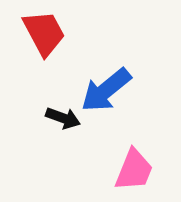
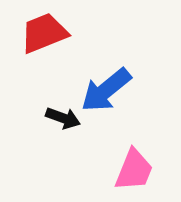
red trapezoid: rotated 84 degrees counterclockwise
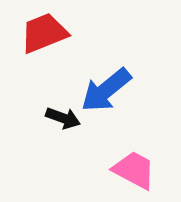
pink trapezoid: rotated 84 degrees counterclockwise
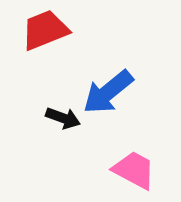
red trapezoid: moved 1 px right, 3 px up
blue arrow: moved 2 px right, 2 px down
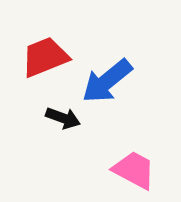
red trapezoid: moved 27 px down
blue arrow: moved 1 px left, 11 px up
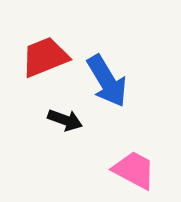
blue arrow: rotated 82 degrees counterclockwise
black arrow: moved 2 px right, 2 px down
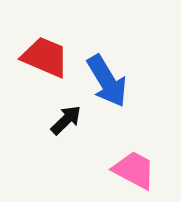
red trapezoid: rotated 45 degrees clockwise
black arrow: moved 1 px right; rotated 64 degrees counterclockwise
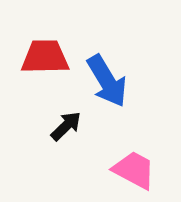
red trapezoid: rotated 24 degrees counterclockwise
black arrow: moved 6 px down
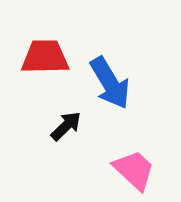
blue arrow: moved 3 px right, 2 px down
pink trapezoid: rotated 15 degrees clockwise
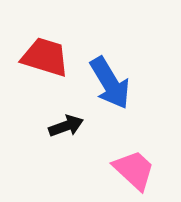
red trapezoid: rotated 18 degrees clockwise
black arrow: rotated 24 degrees clockwise
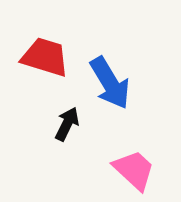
black arrow: moved 1 px right, 2 px up; rotated 44 degrees counterclockwise
